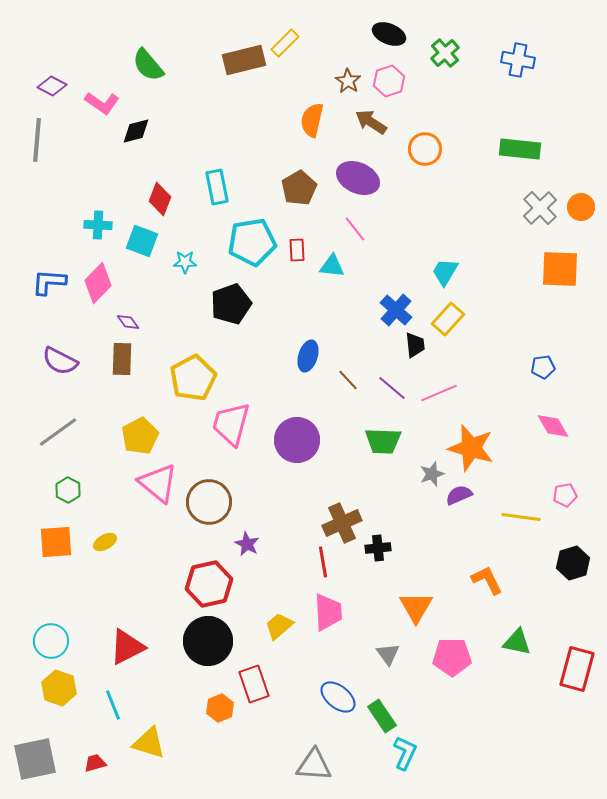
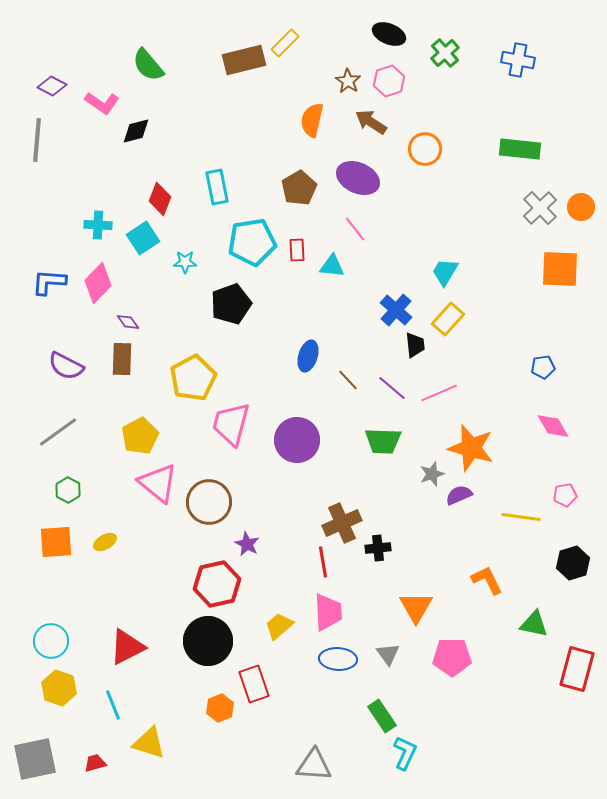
cyan square at (142, 241): moved 1 px right, 3 px up; rotated 36 degrees clockwise
purple semicircle at (60, 361): moved 6 px right, 5 px down
red hexagon at (209, 584): moved 8 px right
green triangle at (517, 642): moved 17 px right, 18 px up
blue ellipse at (338, 697): moved 38 px up; rotated 36 degrees counterclockwise
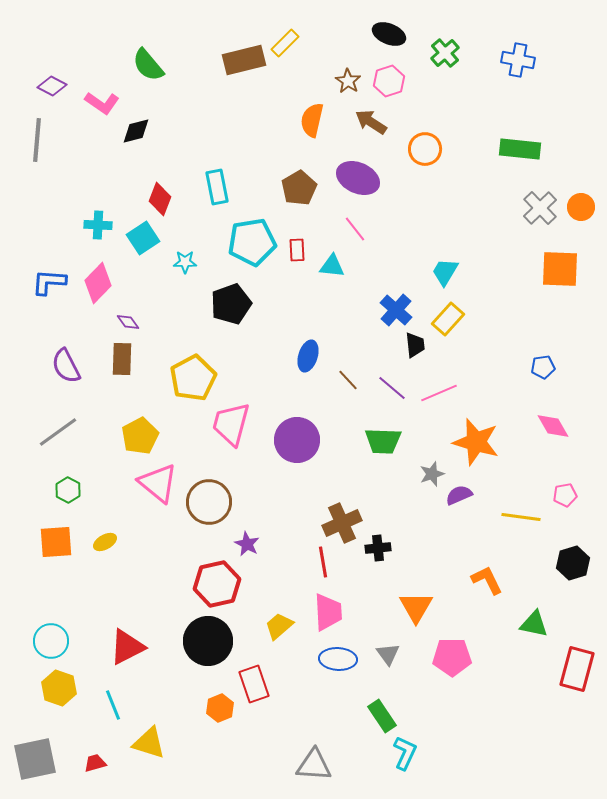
purple semicircle at (66, 366): rotated 36 degrees clockwise
orange star at (471, 448): moved 5 px right, 6 px up
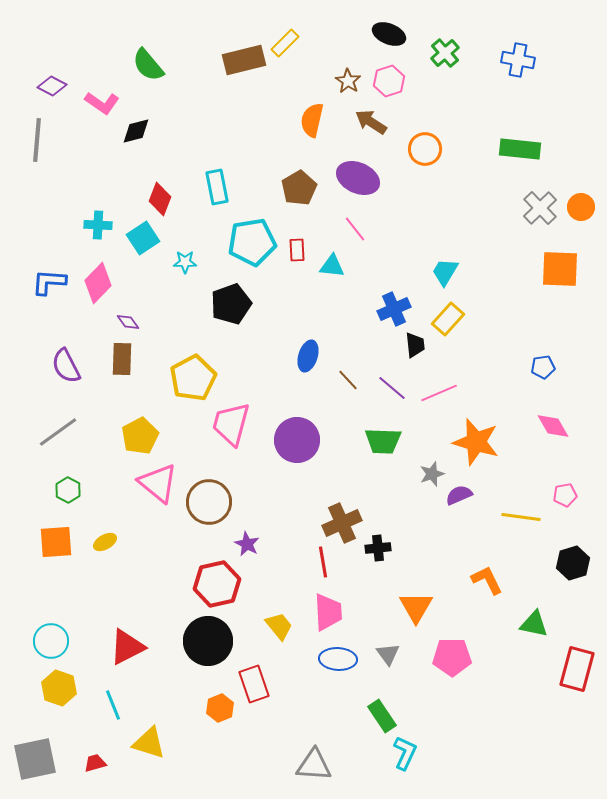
blue cross at (396, 310): moved 2 px left, 1 px up; rotated 24 degrees clockwise
yellow trapezoid at (279, 626): rotated 92 degrees clockwise
